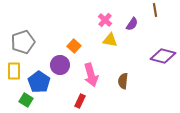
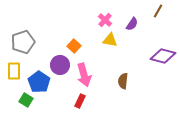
brown line: moved 3 px right, 1 px down; rotated 40 degrees clockwise
pink arrow: moved 7 px left
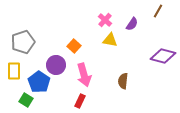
purple circle: moved 4 px left
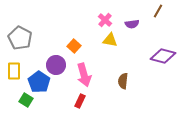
purple semicircle: rotated 48 degrees clockwise
gray pentagon: moved 3 px left, 4 px up; rotated 25 degrees counterclockwise
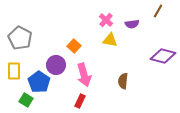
pink cross: moved 1 px right
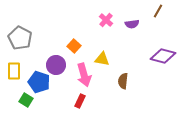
yellow triangle: moved 8 px left, 19 px down
blue pentagon: rotated 15 degrees counterclockwise
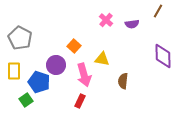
purple diamond: rotated 75 degrees clockwise
green square: rotated 24 degrees clockwise
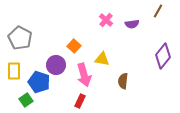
purple diamond: rotated 40 degrees clockwise
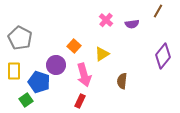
yellow triangle: moved 5 px up; rotated 42 degrees counterclockwise
brown semicircle: moved 1 px left
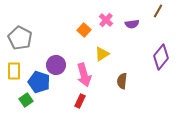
orange square: moved 10 px right, 16 px up
purple diamond: moved 2 px left, 1 px down
